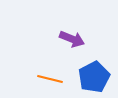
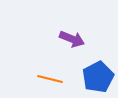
blue pentagon: moved 4 px right
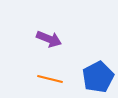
purple arrow: moved 23 px left
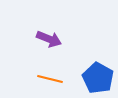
blue pentagon: moved 1 px down; rotated 16 degrees counterclockwise
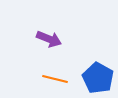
orange line: moved 5 px right
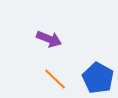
orange line: rotated 30 degrees clockwise
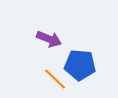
blue pentagon: moved 18 px left, 13 px up; rotated 24 degrees counterclockwise
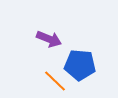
orange line: moved 2 px down
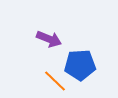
blue pentagon: rotated 8 degrees counterclockwise
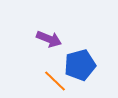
blue pentagon: rotated 12 degrees counterclockwise
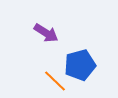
purple arrow: moved 3 px left, 6 px up; rotated 10 degrees clockwise
